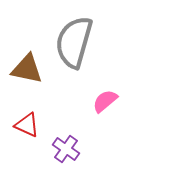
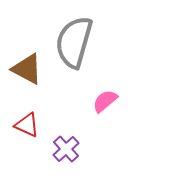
brown triangle: rotated 16 degrees clockwise
purple cross: rotated 12 degrees clockwise
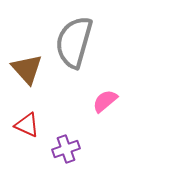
brown triangle: rotated 20 degrees clockwise
purple cross: rotated 24 degrees clockwise
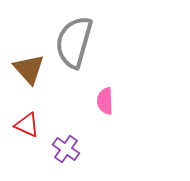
brown triangle: moved 2 px right
pink semicircle: rotated 52 degrees counterclockwise
purple cross: rotated 36 degrees counterclockwise
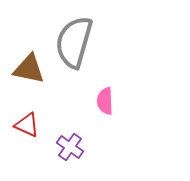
brown triangle: rotated 36 degrees counterclockwise
purple cross: moved 4 px right, 2 px up
